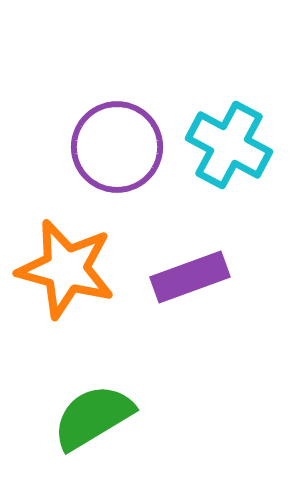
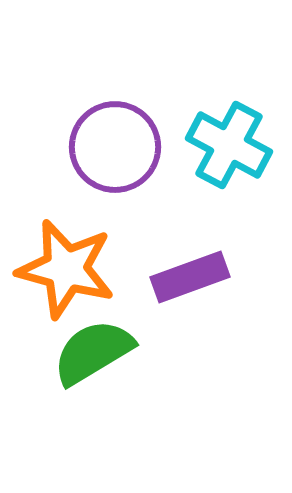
purple circle: moved 2 px left
green semicircle: moved 65 px up
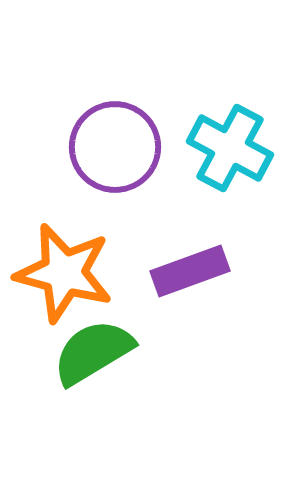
cyan cross: moved 1 px right, 3 px down
orange star: moved 2 px left, 4 px down
purple rectangle: moved 6 px up
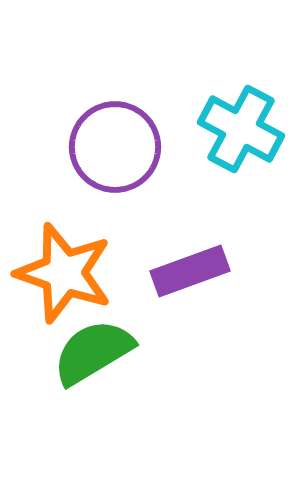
cyan cross: moved 11 px right, 19 px up
orange star: rotated 4 degrees clockwise
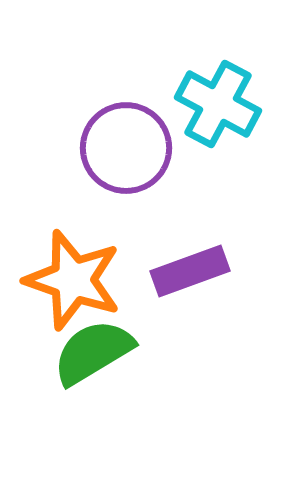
cyan cross: moved 23 px left, 25 px up
purple circle: moved 11 px right, 1 px down
orange star: moved 9 px right, 7 px down
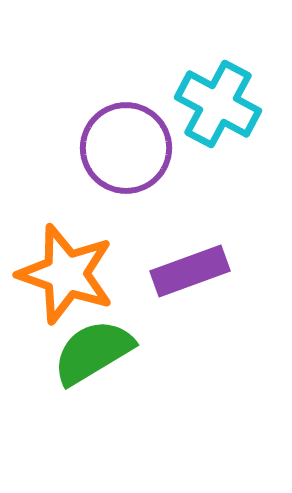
orange star: moved 7 px left, 6 px up
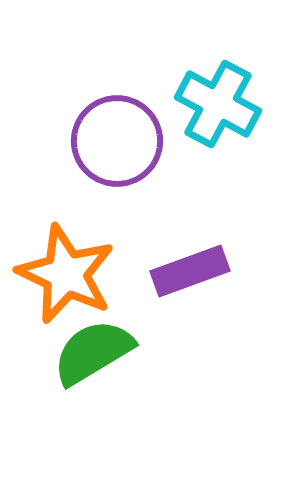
purple circle: moved 9 px left, 7 px up
orange star: rotated 6 degrees clockwise
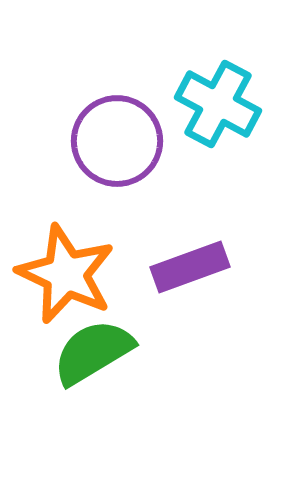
purple rectangle: moved 4 px up
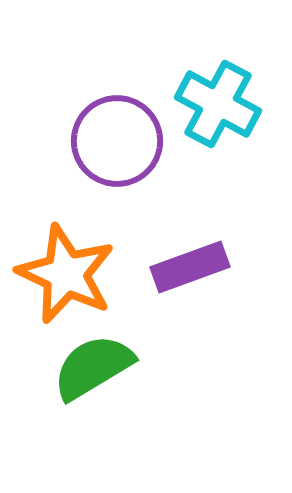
green semicircle: moved 15 px down
